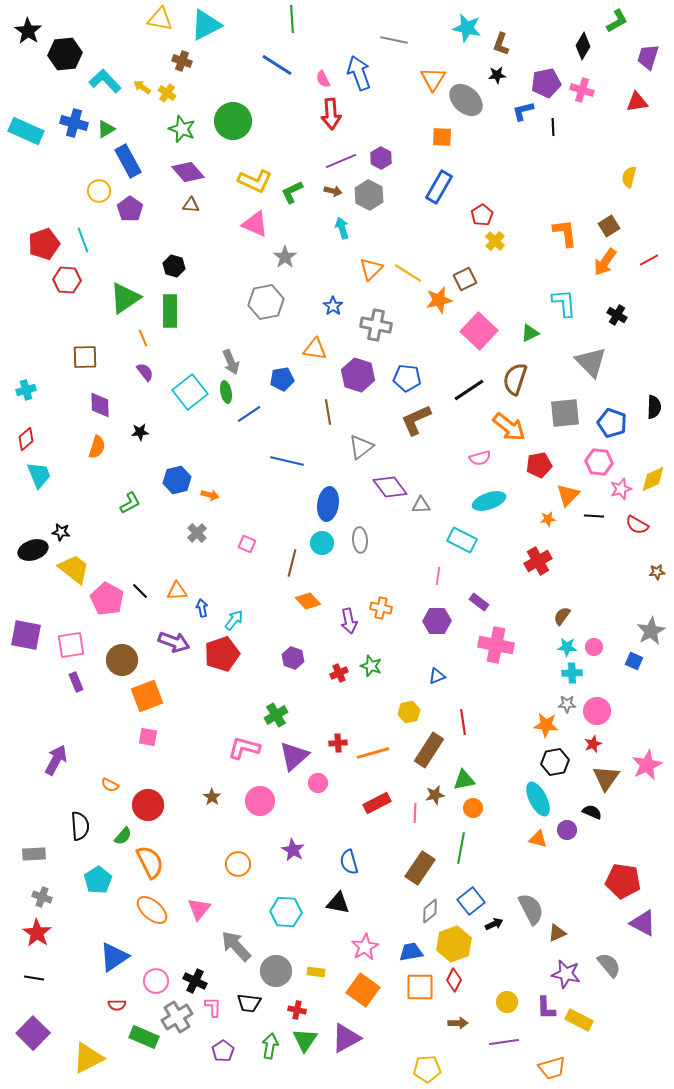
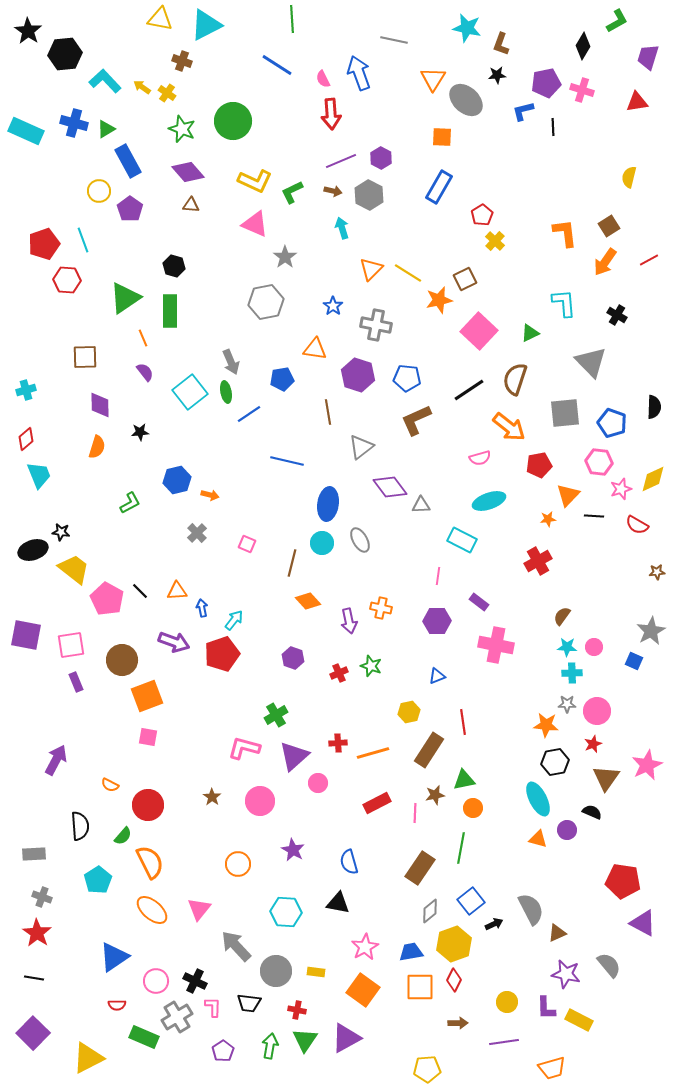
gray ellipse at (360, 540): rotated 25 degrees counterclockwise
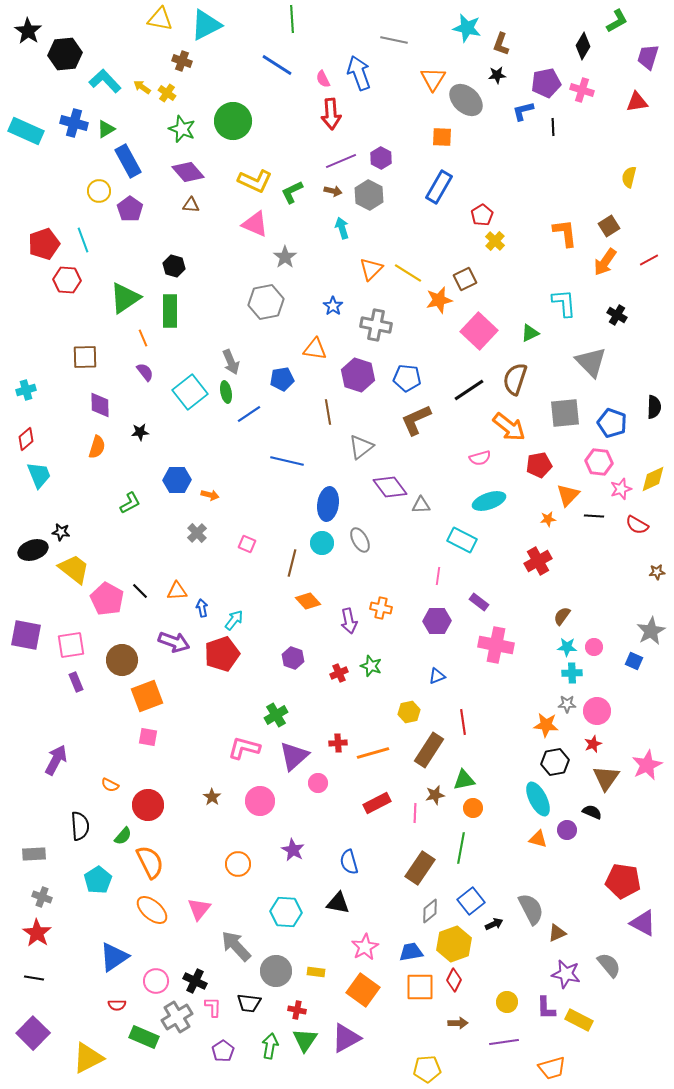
blue hexagon at (177, 480): rotated 12 degrees clockwise
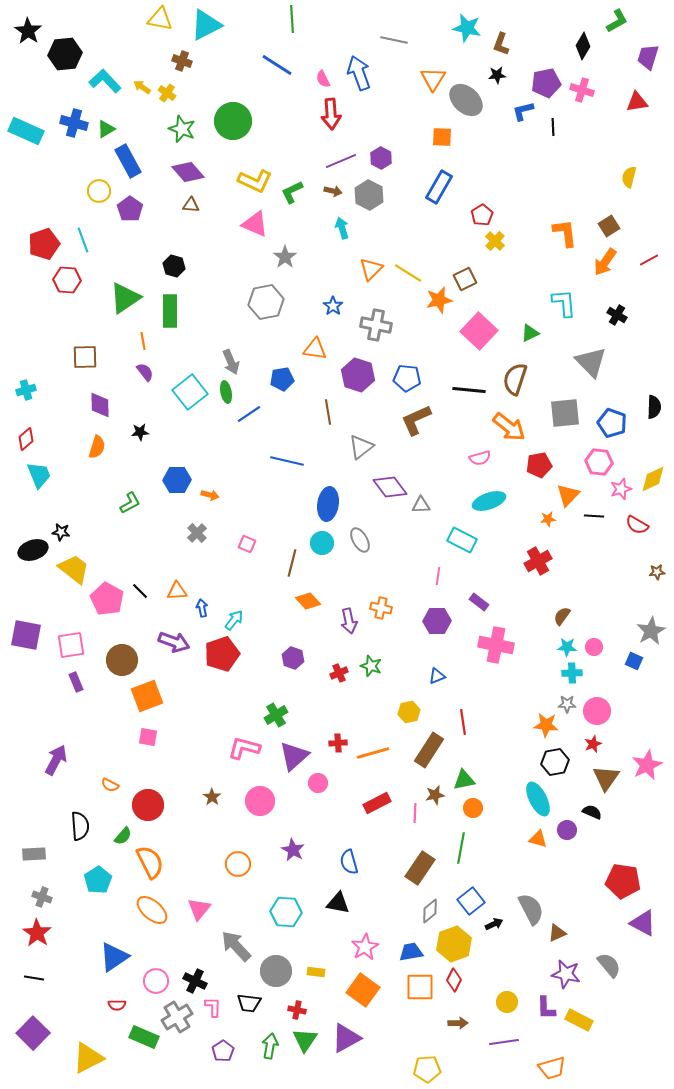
orange line at (143, 338): moved 3 px down; rotated 12 degrees clockwise
black line at (469, 390): rotated 40 degrees clockwise
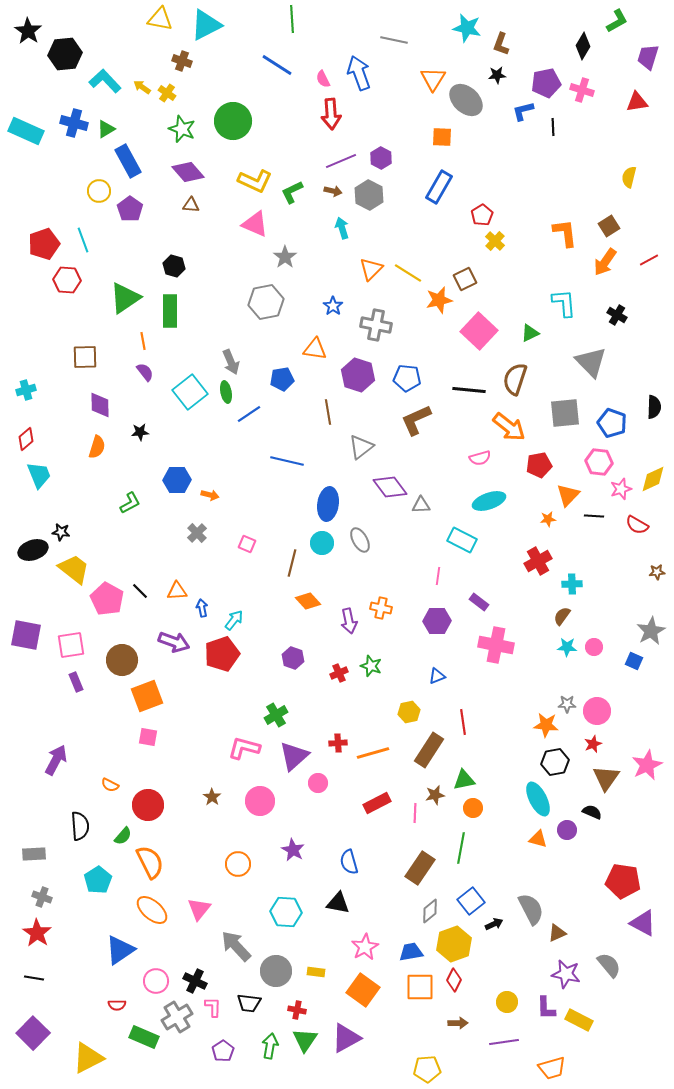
cyan cross at (572, 673): moved 89 px up
blue triangle at (114, 957): moved 6 px right, 7 px up
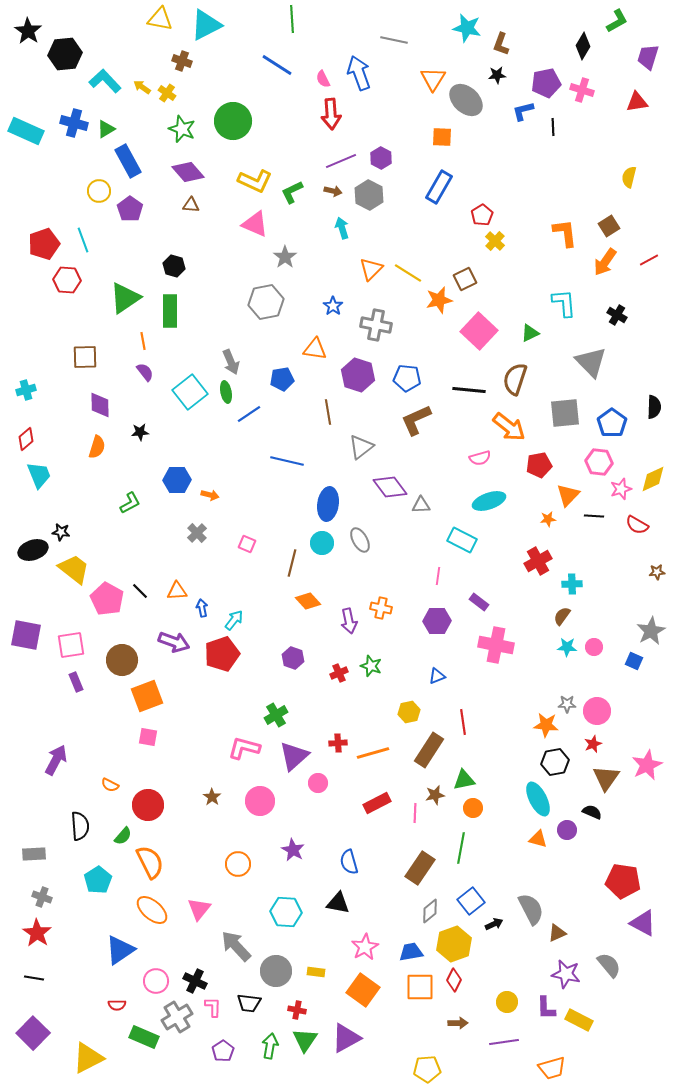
blue pentagon at (612, 423): rotated 16 degrees clockwise
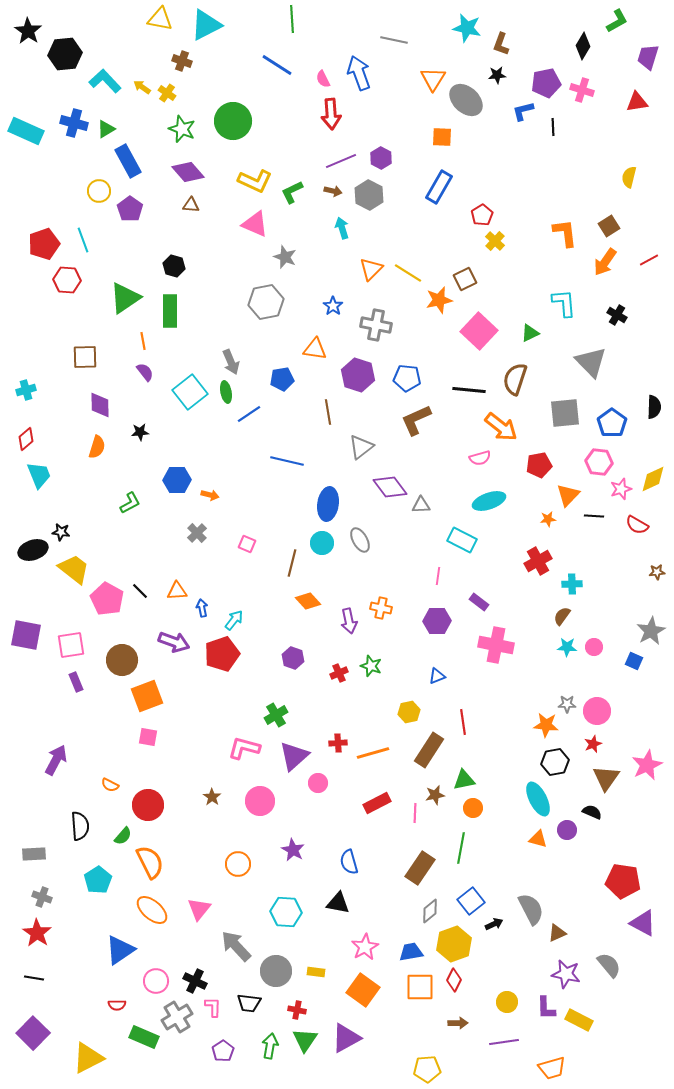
gray star at (285, 257): rotated 15 degrees counterclockwise
orange arrow at (509, 427): moved 8 px left
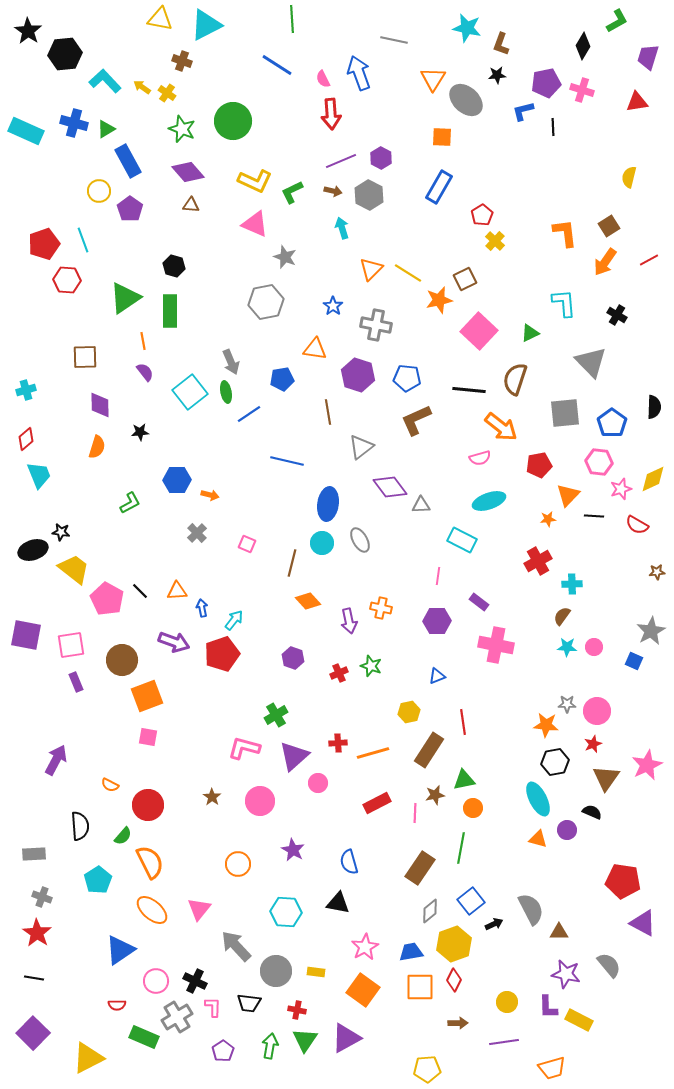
brown triangle at (557, 933): moved 2 px right, 1 px up; rotated 24 degrees clockwise
purple L-shape at (546, 1008): moved 2 px right, 1 px up
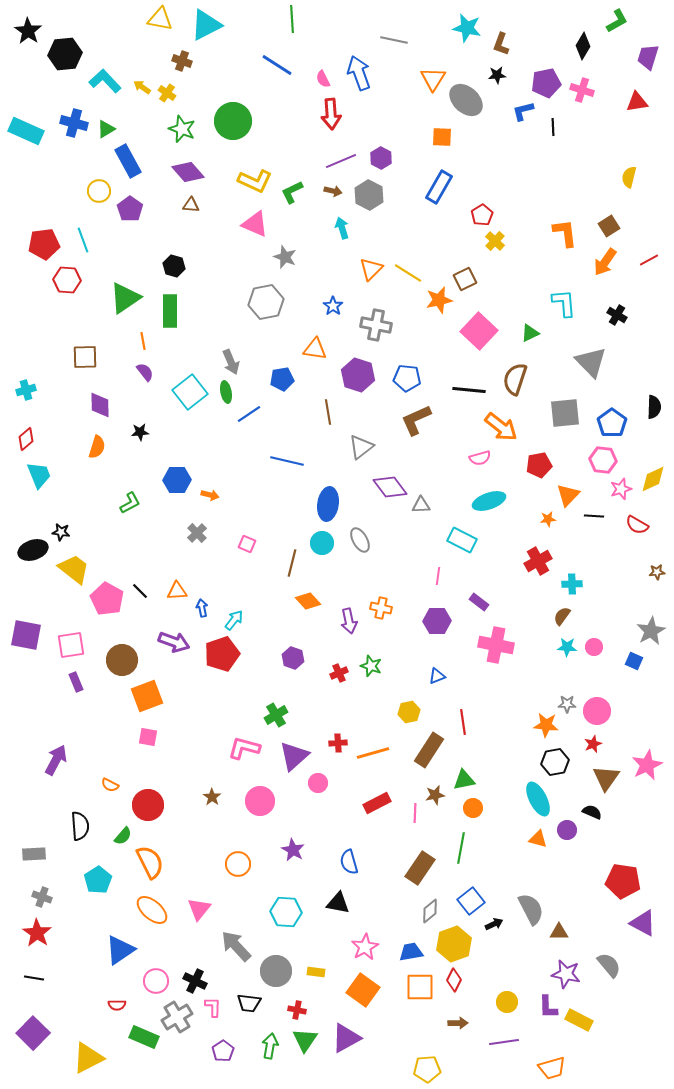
red pentagon at (44, 244): rotated 12 degrees clockwise
pink hexagon at (599, 462): moved 4 px right, 2 px up
